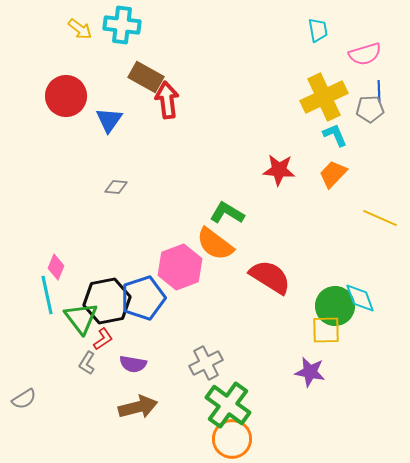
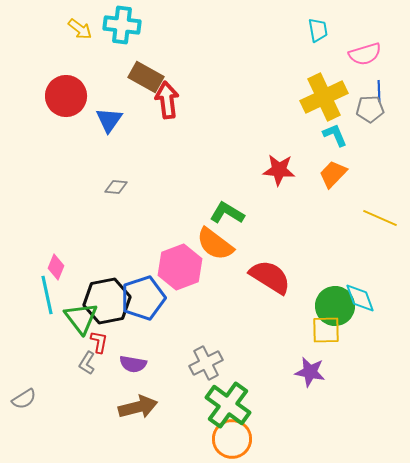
red L-shape: moved 4 px left, 3 px down; rotated 45 degrees counterclockwise
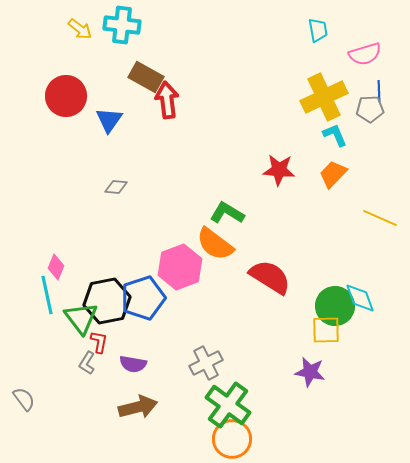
gray semicircle: rotated 95 degrees counterclockwise
